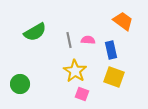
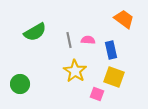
orange trapezoid: moved 1 px right, 2 px up
pink square: moved 15 px right
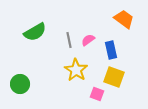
pink semicircle: rotated 40 degrees counterclockwise
yellow star: moved 1 px right, 1 px up
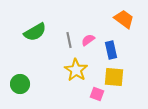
yellow square: rotated 15 degrees counterclockwise
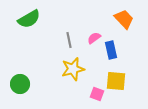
orange trapezoid: rotated 10 degrees clockwise
green semicircle: moved 6 px left, 13 px up
pink semicircle: moved 6 px right, 2 px up
yellow star: moved 3 px left, 1 px up; rotated 25 degrees clockwise
yellow square: moved 2 px right, 4 px down
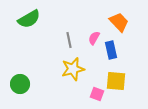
orange trapezoid: moved 5 px left, 3 px down
pink semicircle: rotated 24 degrees counterclockwise
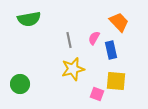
green semicircle: rotated 20 degrees clockwise
